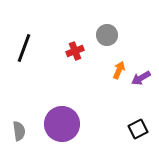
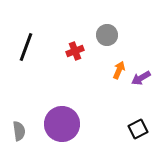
black line: moved 2 px right, 1 px up
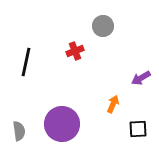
gray circle: moved 4 px left, 9 px up
black line: moved 15 px down; rotated 8 degrees counterclockwise
orange arrow: moved 6 px left, 34 px down
black square: rotated 24 degrees clockwise
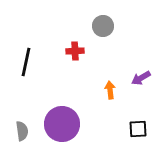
red cross: rotated 18 degrees clockwise
orange arrow: moved 3 px left, 14 px up; rotated 30 degrees counterclockwise
gray semicircle: moved 3 px right
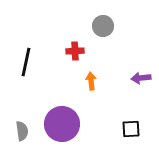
purple arrow: rotated 24 degrees clockwise
orange arrow: moved 19 px left, 9 px up
black square: moved 7 px left
